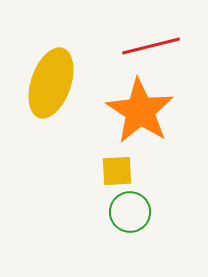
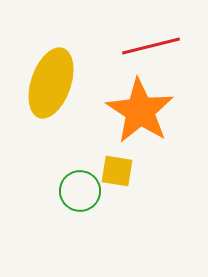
yellow square: rotated 12 degrees clockwise
green circle: moved 50 px left, 21 px up
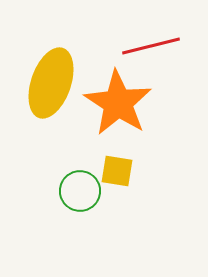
orange star: moved 22 px left, 8 px up
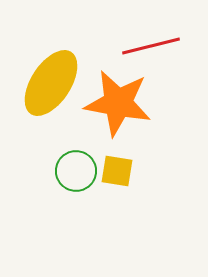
yellow ellipse: rotated 14 degrees clockwise
orange star: rotated 22 degrees counterclockwise
green circle: moved 4 px left, 20 px up
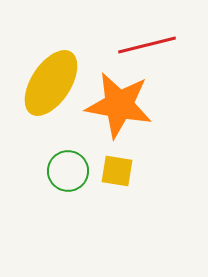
red line: moved 4 px left, 1 px up
orange star: moved 1 px right, 2 px down
green circle: moved 8 px left
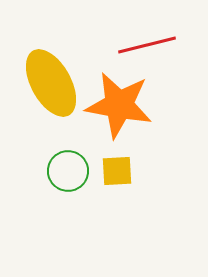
yellow ellipse: rotated 62 degrees counterclockwise
yellow square: rotated 12 degrees counterclockwise
